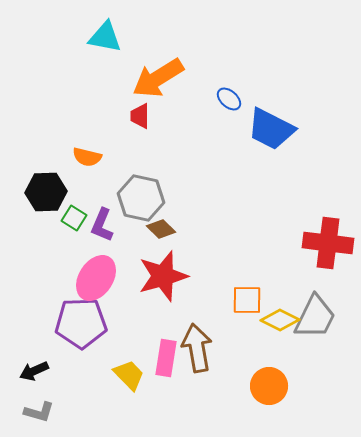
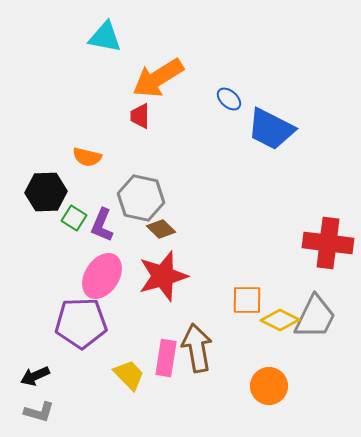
pink ellipse: moved 6 px right, 2 px up
black arrow: moved 1 px right, 5 px down
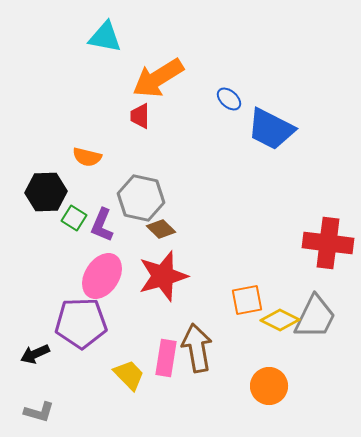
orange square: rotated 12 degrees counterclockwise
black arrow: moved 22 px up
